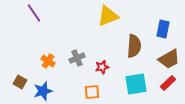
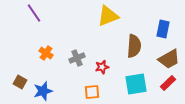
orange cross: moved 2 px left, 8 px up
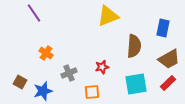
blue rectangle: moved 1 px up
gray cross: moved 8 px left, 15 px down
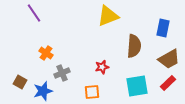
gray cross: moved 7 px left
cyan square: moved 1 px right, 2 px down
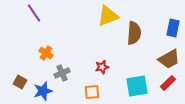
blue rectangle: moved 10 px right
brown semicircle: moved 13 px up
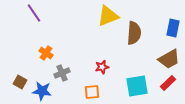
blue star: moved 1 px left; rotated 24 degrees clockwise
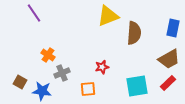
orange cross: moved 2 px right, 2 px down
orange square: moved 4 px left, 3 px up
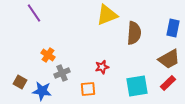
yellow triangle: moved 1 px left, 1 px up
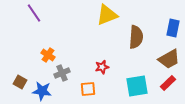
brown semicircle: moved 2 px right, 4 px down
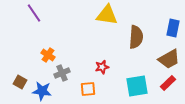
yellow triangle: rotated 30 degrees clockwise
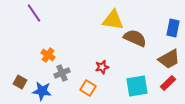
yellow triangle: moved 6 px right, 5 px down
brown semicircle: moved 1 px left, 1 px down; rotated 70 degrees counterclockwise
orange square: moved 1 px up; rotated 35 degrees clockwise
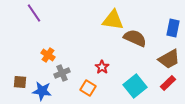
red star: rotated 24 degrees counterclockwise
brown square: rotated 24 degrees counterclockwise
cyan square: moved 2 px left; rotated 30 degrees counterclockwise
